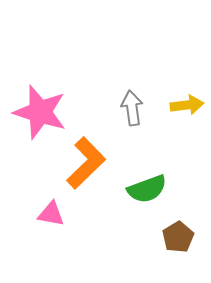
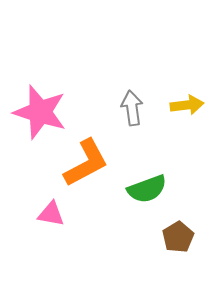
orange L-shape: rotated 16 degrees clockwise
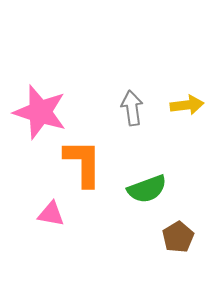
orange L-shape: moved 3 px left; rotated 62 degrees counterclockwise
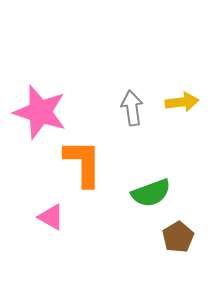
yellow arrow: moved 5 px left, 3 px up
green semicircle: moved 4 px right, 4 px down
pink triangle: moved 3 px down; rotated 20 degrees clockwise
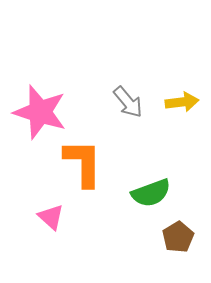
gray arrow: moved 4 px left, 6 px up; rotated 148 degrees clockwise
pink triangle: rotated 12 degrees clockwise
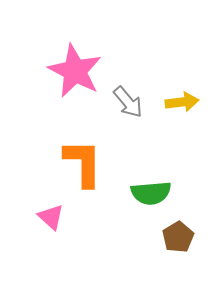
pink star: moved 35 px right, 41 px up; rotated 10 degrees clockwise
green semicircle: rotated 15 degrees clockwise
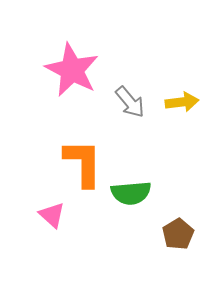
pink star: moved 3 px left, 1 px up
gray arrow: moved 2 px right
green semicircle: moved 20 px left
pink triangle: moved 1 px right, 2 px up
brown pentagon: moved 3 px up
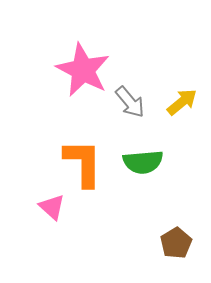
pink star: moved 11 px right
yellow arrow: rotated 32 degrees counterclockwise
green semicircle: moved 12 px right, 31 px up
pink triangle: moved 8 px up
brown pentagon: moved 2 px left, 9 px down
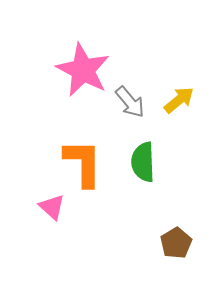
yellow arrow: moved 3 px left, 2 px up
green semicircle: rotated 93 degrees clockwise
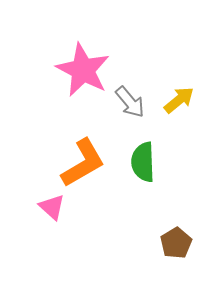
orange L-shape: rotated 60 degrees clockwise
